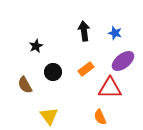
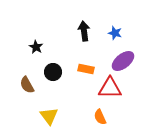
black star: moved 1 px down; rotated 16 degrees counterclockwise
orange rectangle: rotated 49 degrees clockwise
brown semicircle: moved 2 px right
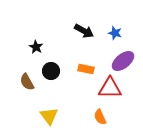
black arrow: rotated 126 degrees clockwise
black circle: moved 2 px left, 1 px up
brown semicircle: moved 3 px up
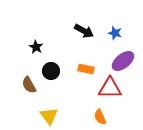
brown semicircle: moved 2 px right, 3 px down
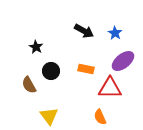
blue star: rotated 16 degrees clockwise
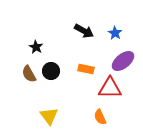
brown semicircle: moved 11 px up
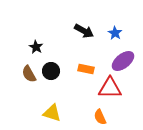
yellow triangle: moved 3 px right, 3 px up; rotated 36 degrees counterclockwise
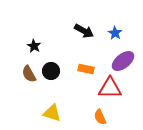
black star: moved 2 px left, 1 px up
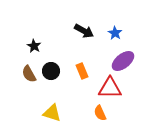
orange rectangle: moved 4 px left, 2 px down; rotated 56 degrees clockwise
orange semicircle: moved 4 px up
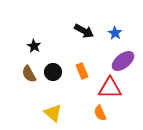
black circle: moved 2 px right, 1 px down
yellow triangle: moved 1 px right; rotated 24 degrees clockwise
